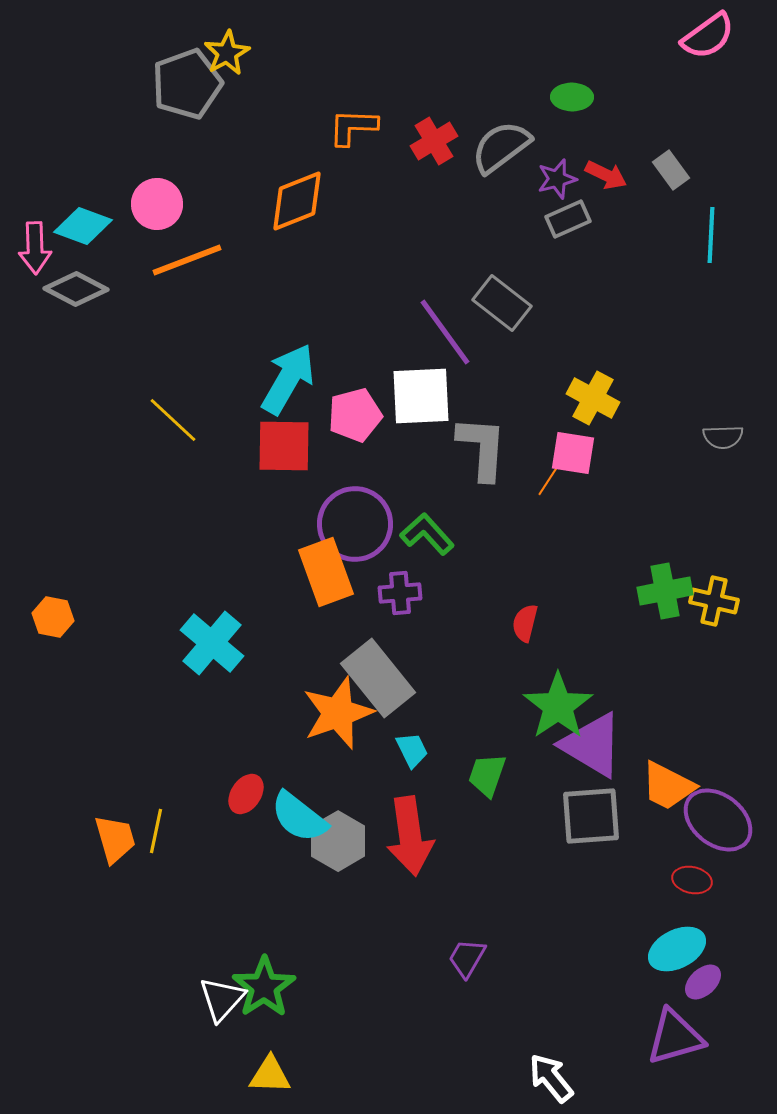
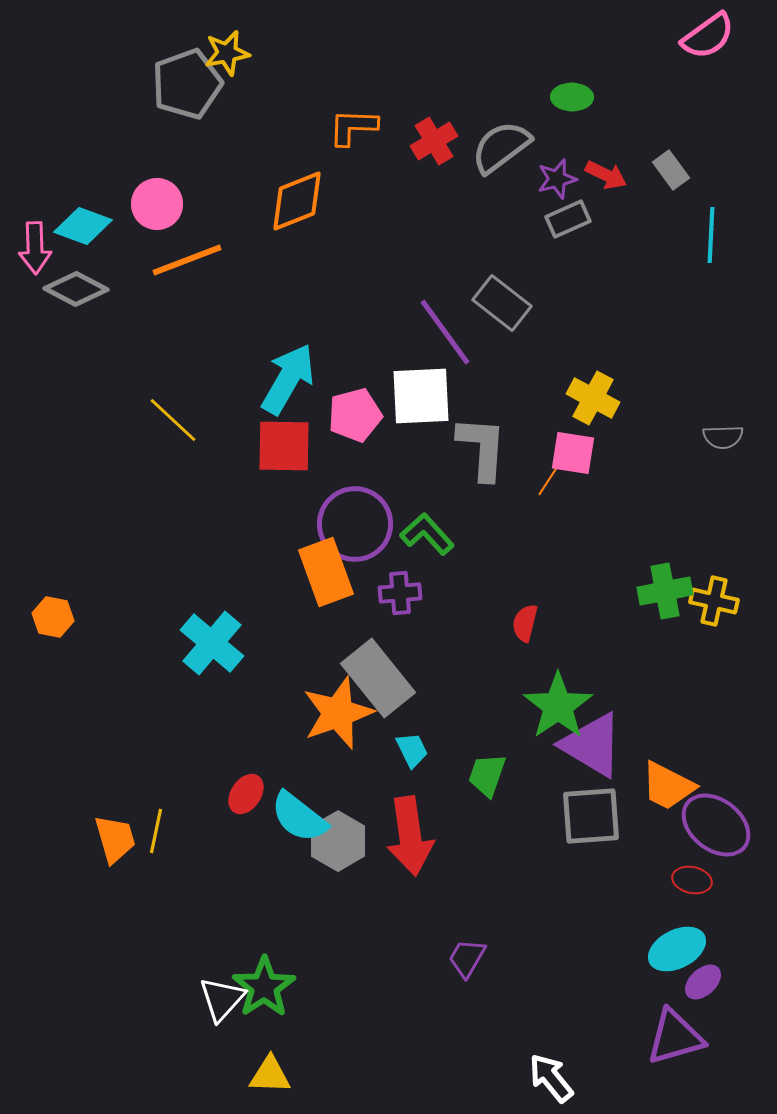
yellow star at (227, 53): rotated 18 degrees clockwise
purple ellipse at (718, 820): moved 2 px left, 5 px down
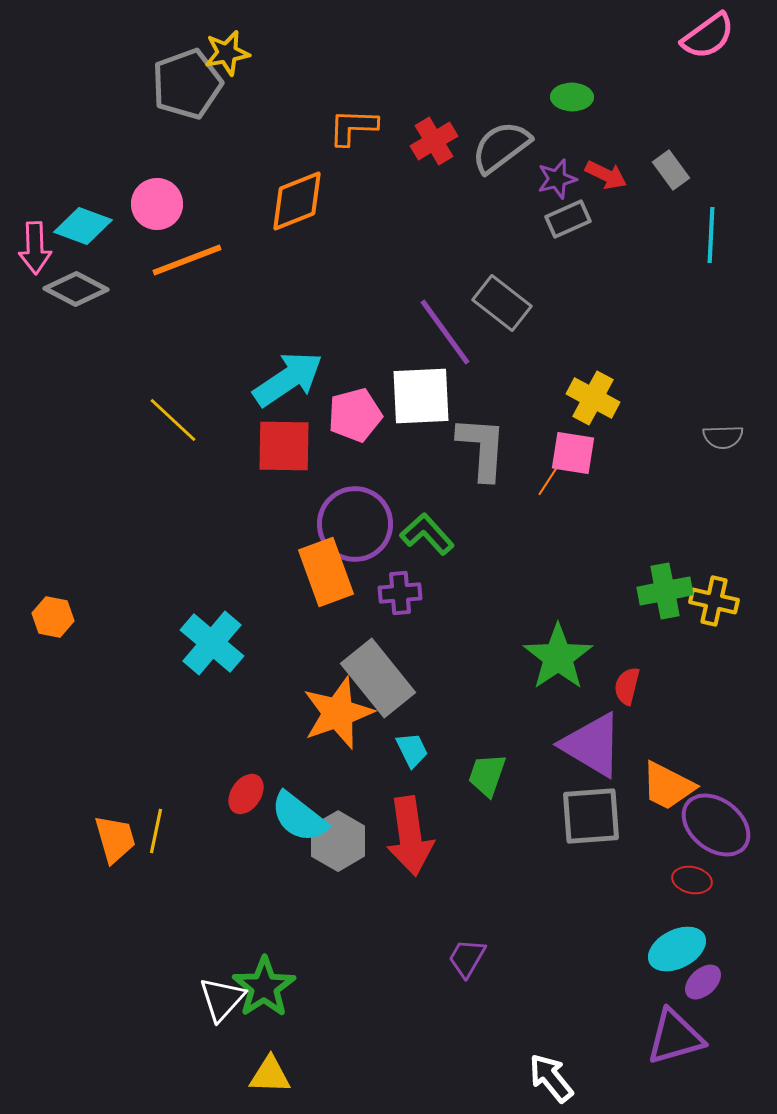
cyan arrow at (288, 379): rotated 26 degrees clockwise
red semicircle at (525, 623): moved 102 px right, 63 px down
green star at (558, 706): moved 49 px up
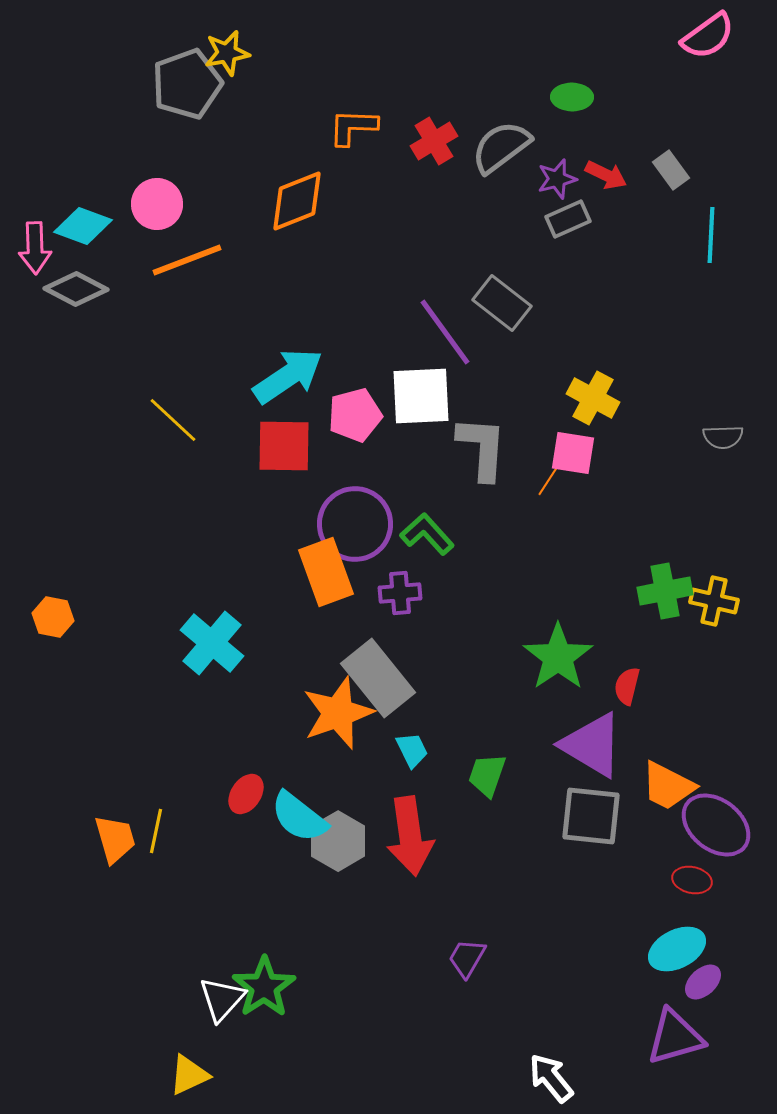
cyan arrow at (288, 379): moved 3 px up
gray square at (591, 816): rotated 10 degrees clockwise
yellow triangle at (270, 1075): moved 81 px left; rotated 27 degrees counterclockwise
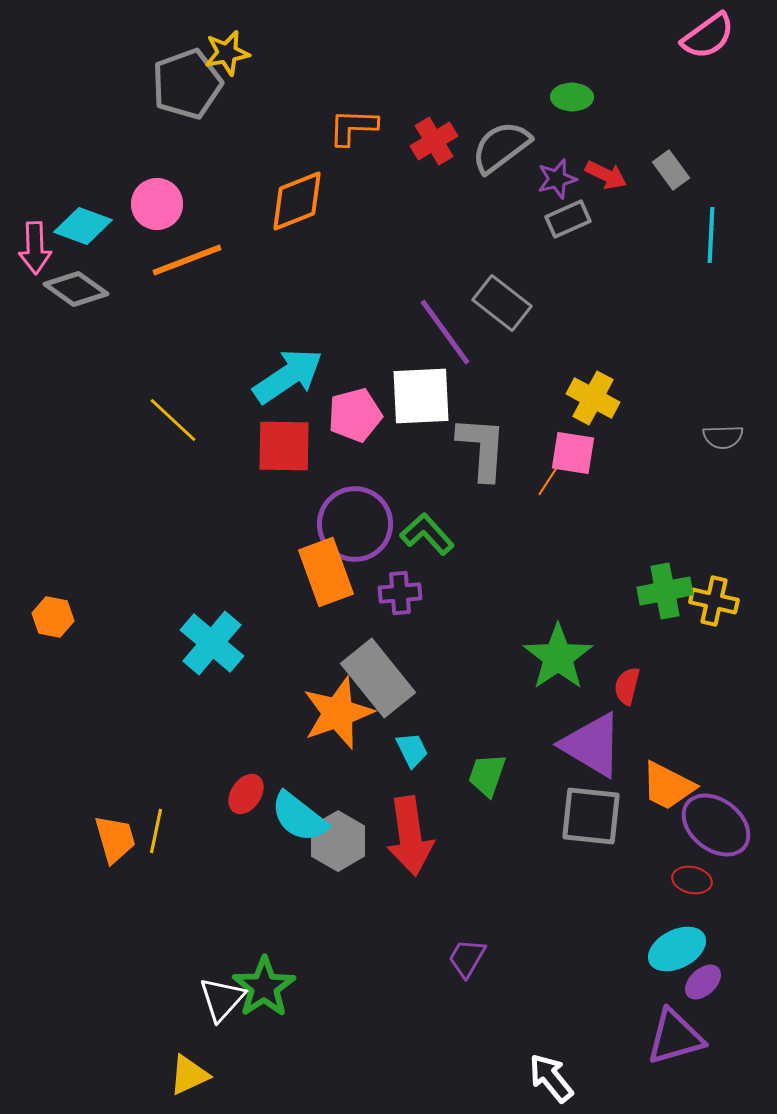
gray diamond at (76, 289): rotated 8 degrees clockwise
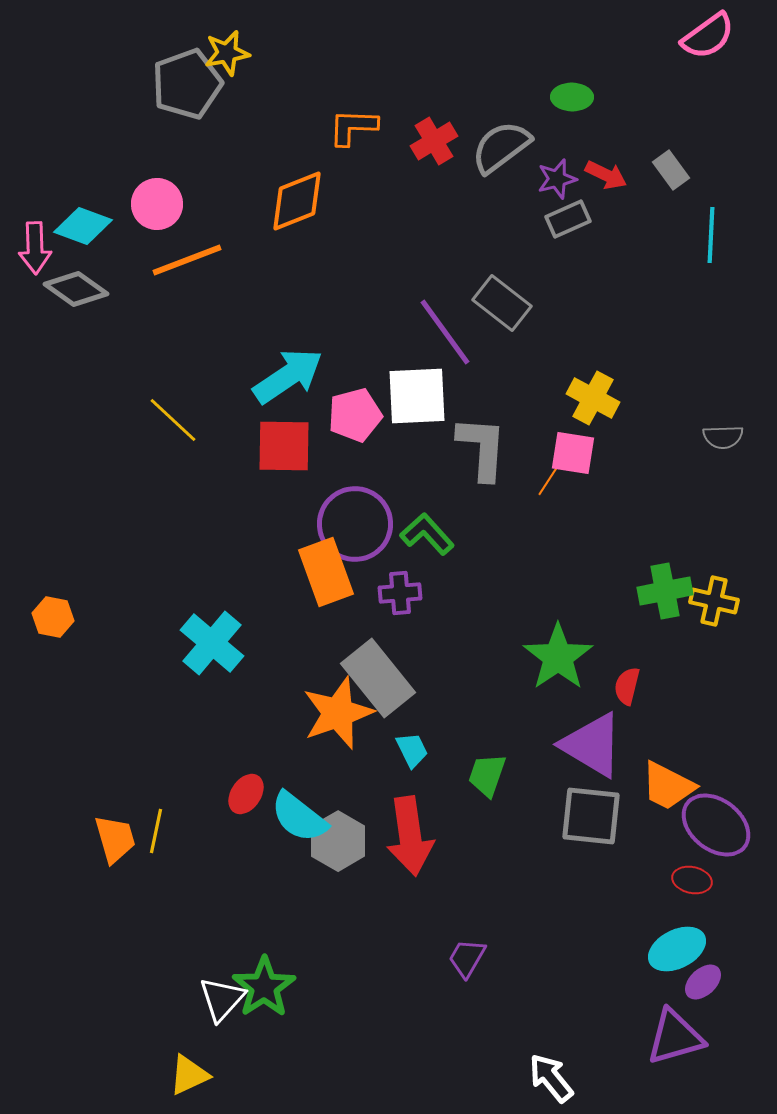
white square at (421, 396): moved 4 px left
